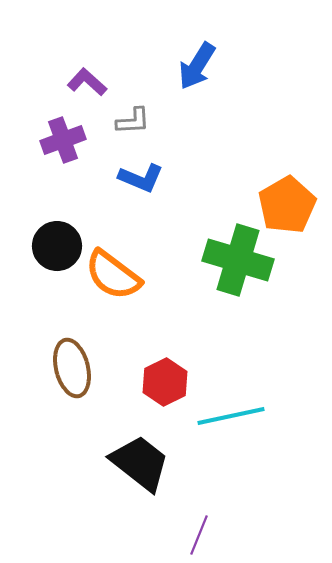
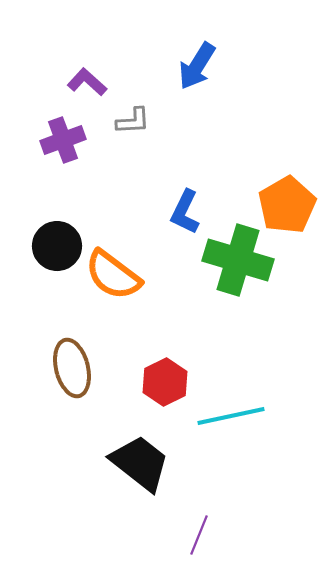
blue L-shape: moved 44 px right, 34 px down; rotated 93 degrees clockwise
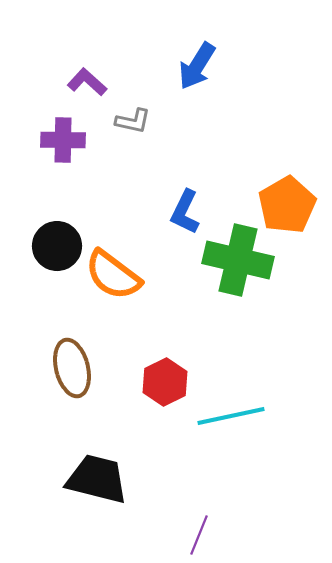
gray L-shape: rotated 15 degrees clockwise
purple cross: rotated 21 degrees clockwise
green cross: rotated 4 degrees counterclockwise
black trapezoid: moved 43 px left, 16 px down; rotated 24 degrees counterclockwise
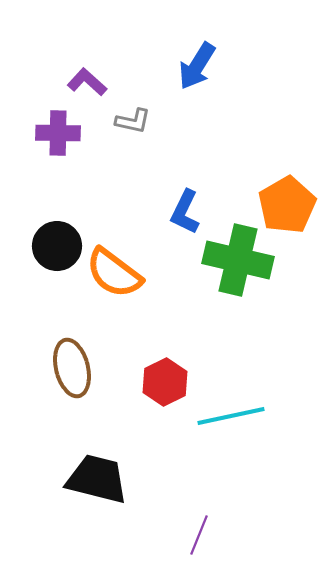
purple cross: moved 5 px left, 7 px up
orange semicircle: moved 1 px right, 2 px up
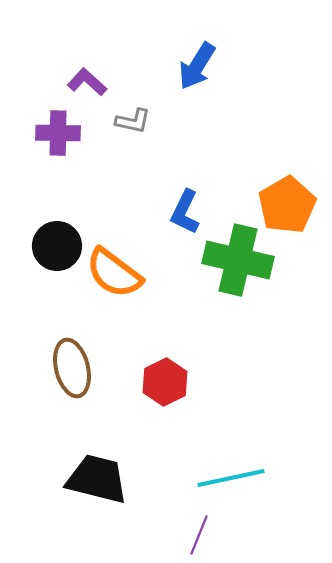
cyan line: moved 62 px down
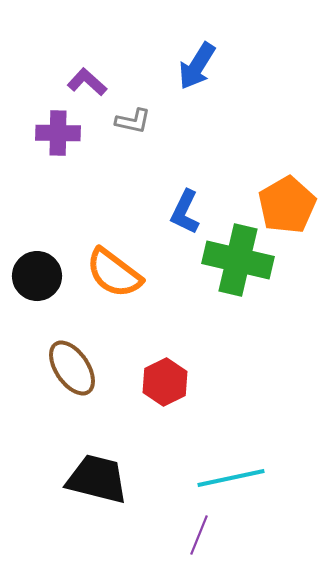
black circle: moved 20 px left, 30 px down
brown ellipse: rotated 20 degrees counterclockwise
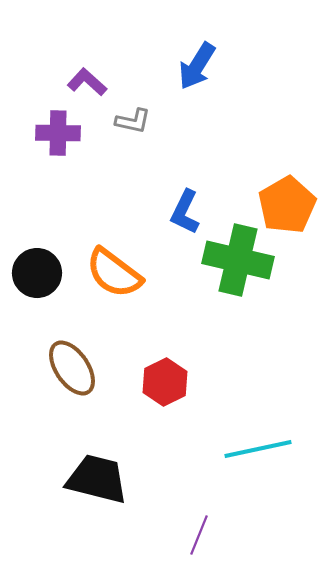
black circle: moved 3 px up
cyan line: moved 27 px right, 29 px up
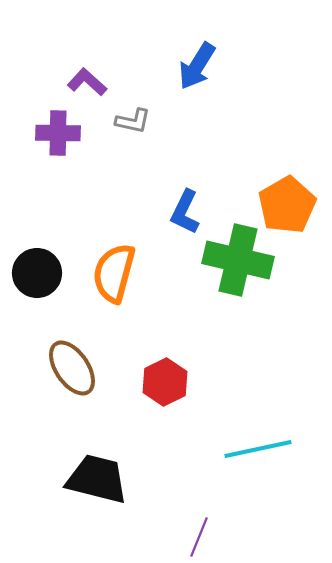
orange semicircle: rotated 68 degrees clockwise
purple line: moved 2 px down
